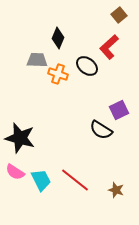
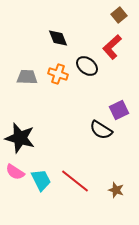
black diamond: rotated 45 degrees counterclockwise
red L-shape: moved 3 px right
gray trapezoid: moved 10 px left, 17 px down
red line: moved 1 px down
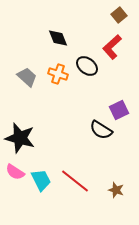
gray trapezoid: rotated 40 degrees clockwise
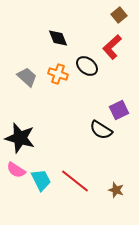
pink semicircle: moved 1 px right, 2 px up
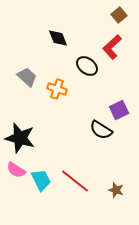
orange cross: moved 1 px left, 15 px down
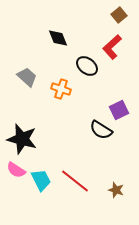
orange cross: moved 4 px right
black star: moved 2 px right, 1 px down
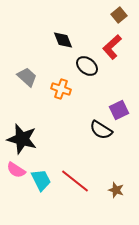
black diamond: moved 5 px right, 2 px down
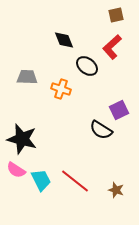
brown square: moved 3 px left; rotated 28 degrees clockwise
black diamond: moved 1 px right
gray trapezoid: rotated 40 degrees counterclockwise
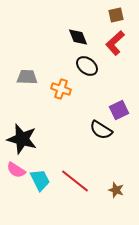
black diamond: moved 14 px right, 3 px up
red L-shape: moved 3 px right, 4 px up
cyan trapezoid: moved 1 px left
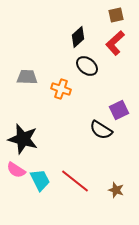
black diamond: rotated 70 degrees clockwise
black star: moved 1 px right
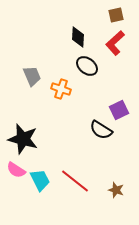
black diamond: rotated 45 degrees counterclockwise
gray trapezoid: moved 5 px right, 1 px up; rotated 65 degrees clockwise
